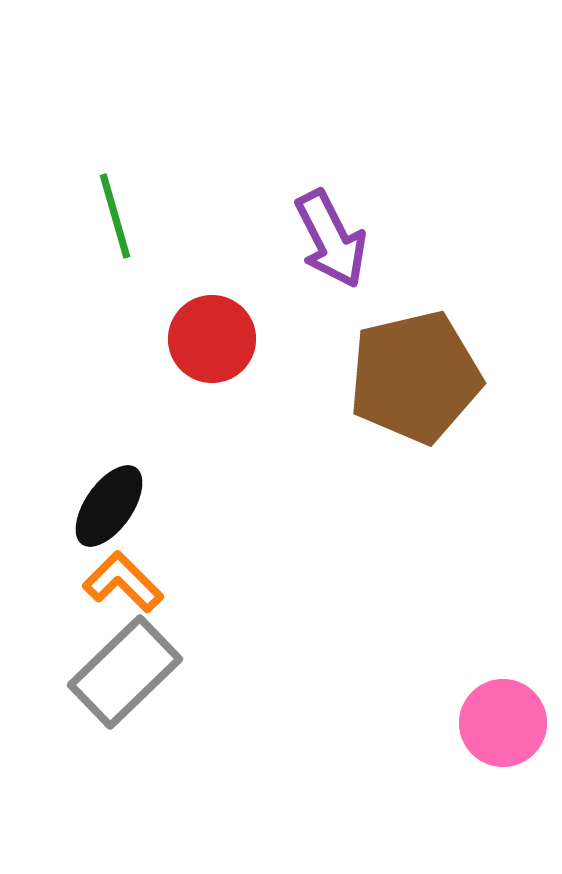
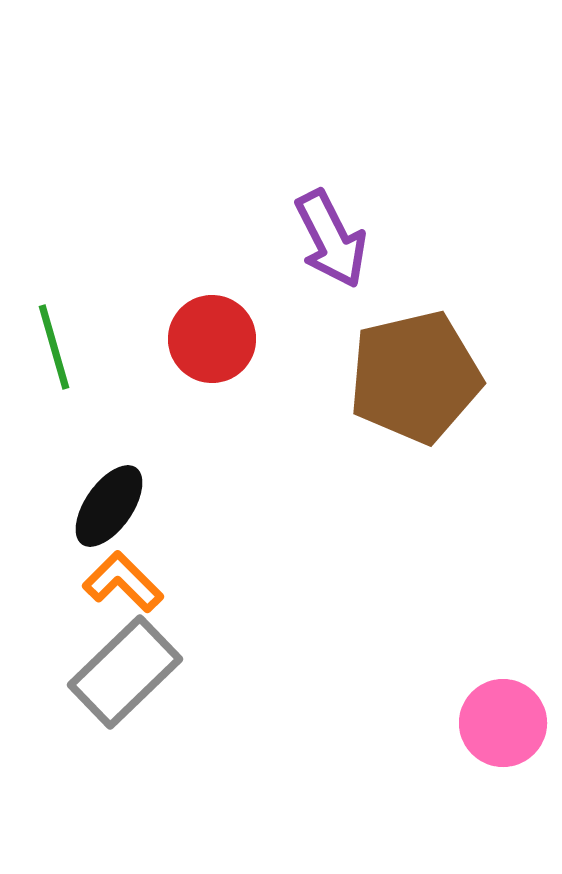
green line: moved 61 px left, 131 px down
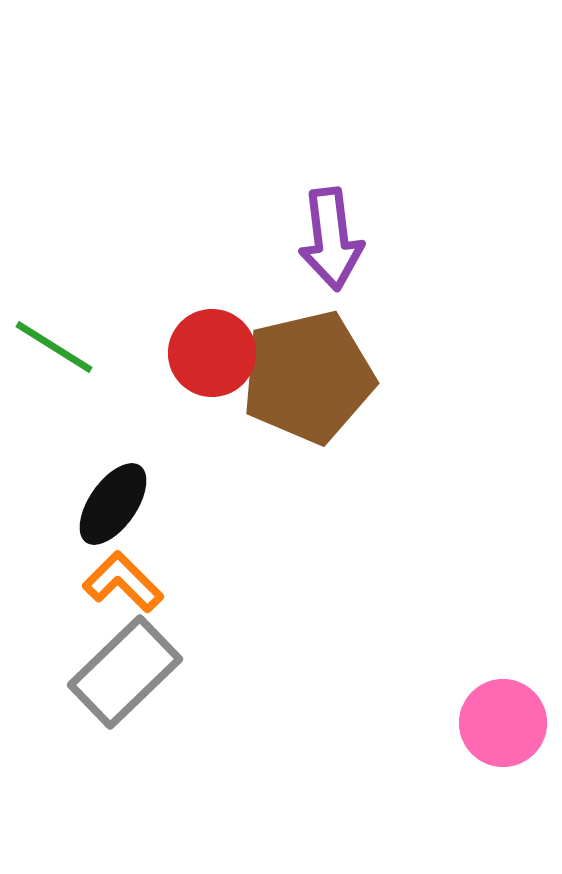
purple arrow: rotated 20 degrees clockwise
red circle: moved 14 px down
green line: rotated 42 degrees counterclockwise
brown pentagon: moved 107 px left
black ellipse: moved 4 px right, 2 px up
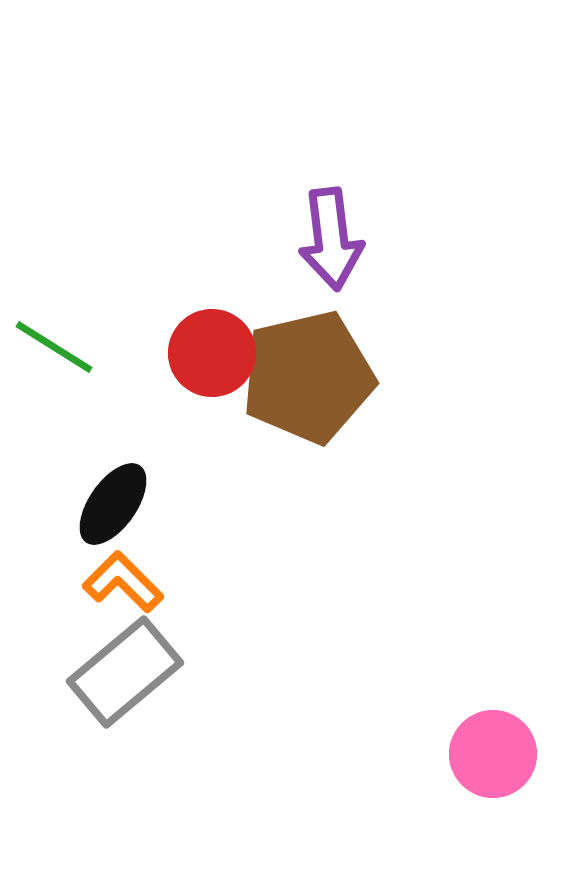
gray rectangle: rotated 4 degrees clockwise
pink circle: moved 10 px left, 31 px down
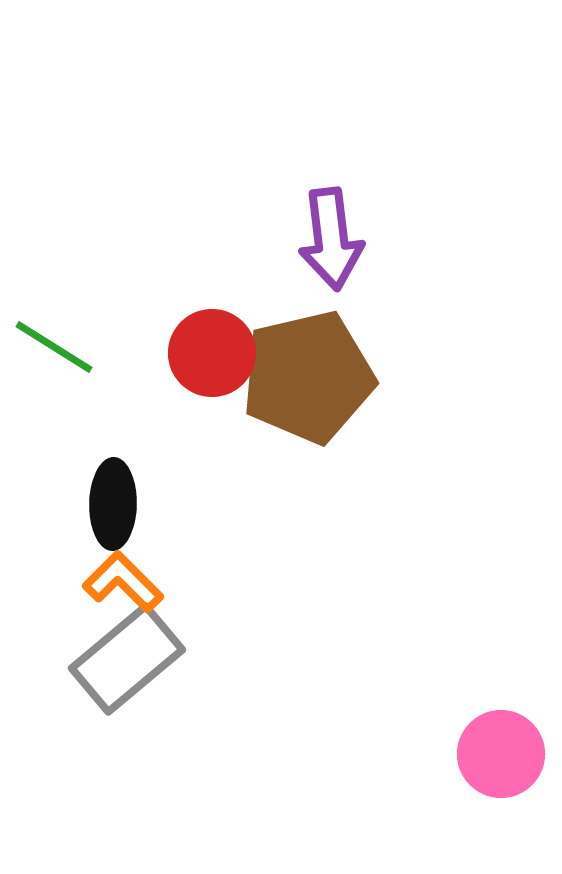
black ellipse: rotated 34 degrees counterclockwise
gray rectangle: moved 2 px right, 13 px up
pink circle: moved 8 px right
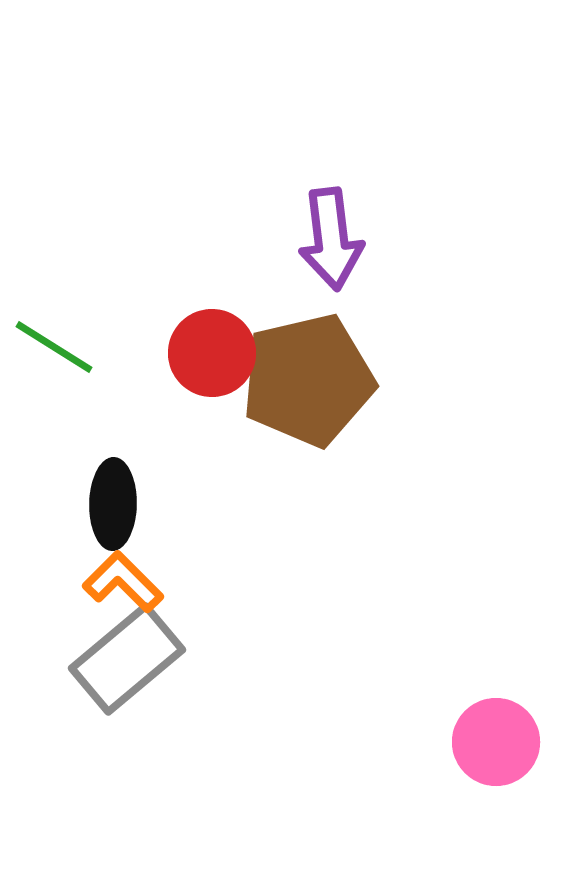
brown pentagon: moved 3 px down
pink circle: moved 5 px left, 12 px up
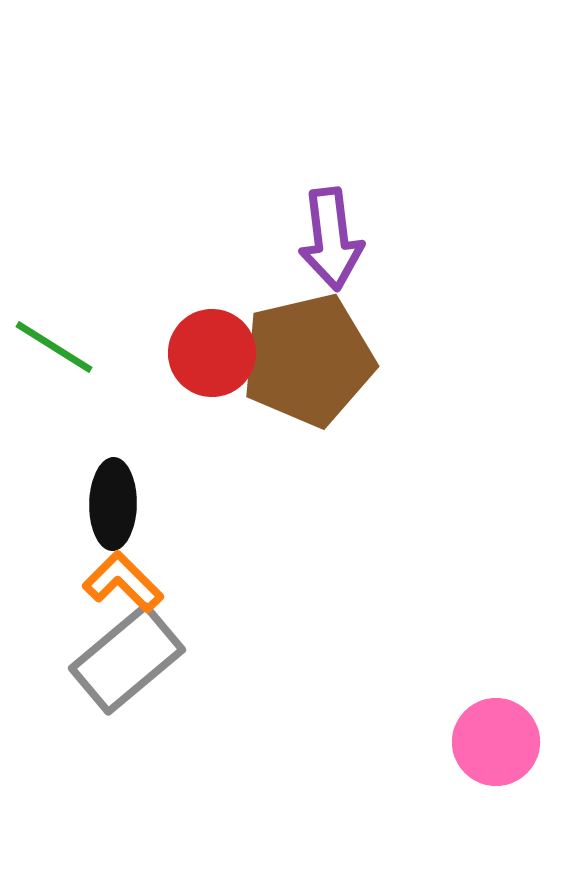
brown pentagon: moved 20 px up
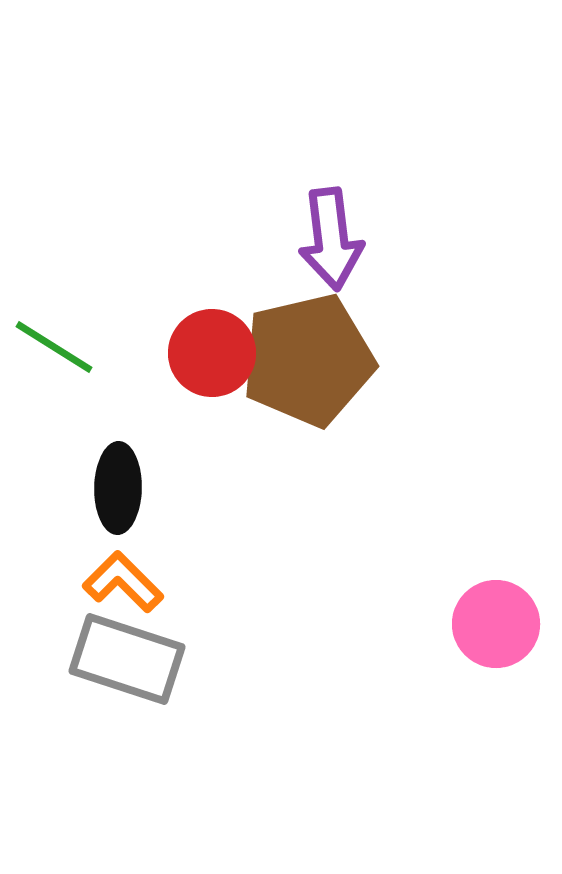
black ellipse: moved 5 px right, 16 px up
gray rectangle: rotated 58 degrees clockwise
pink circle: moved 118 px up
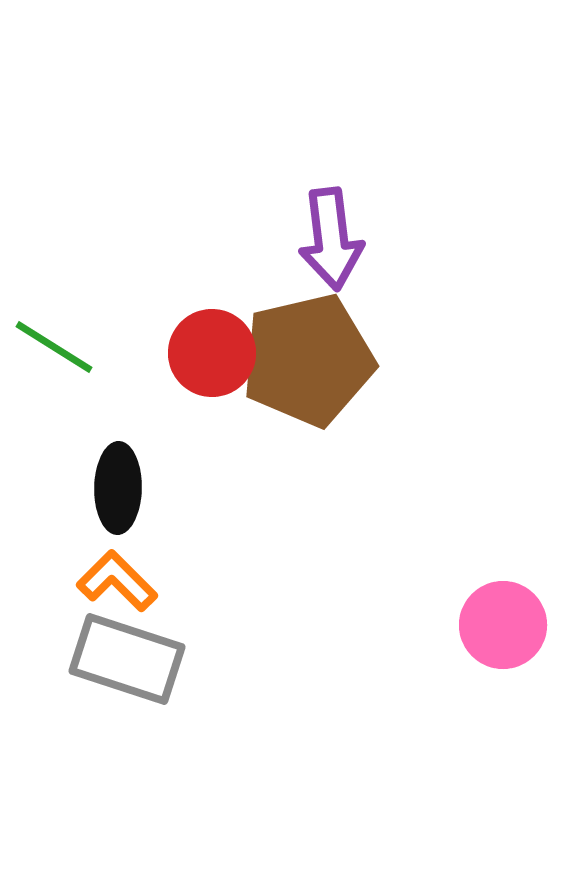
orange L-shape: moved 6 px left, 1 px up
pink circle: moved 7 px right, 1 px down
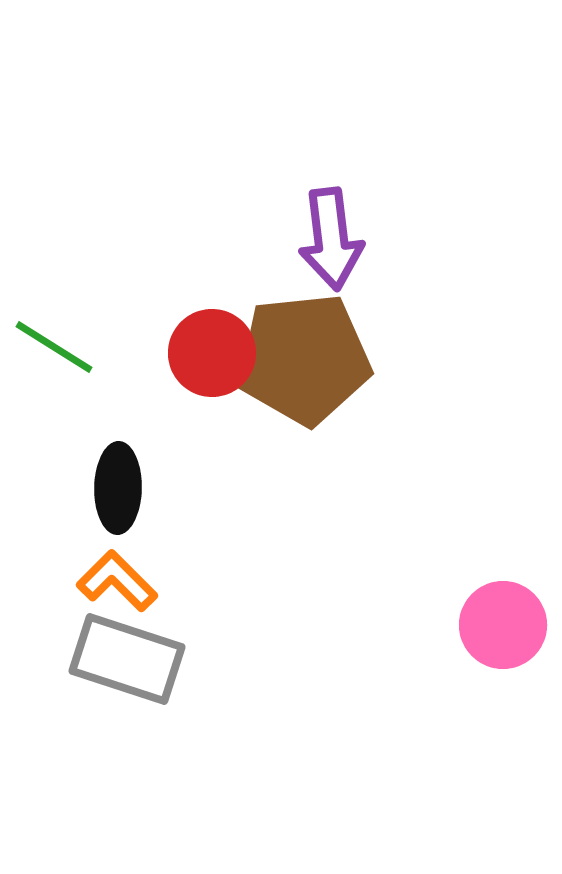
brown pentagon: moved 4 px left, 1 px up; rotated 7 degrees clockwise
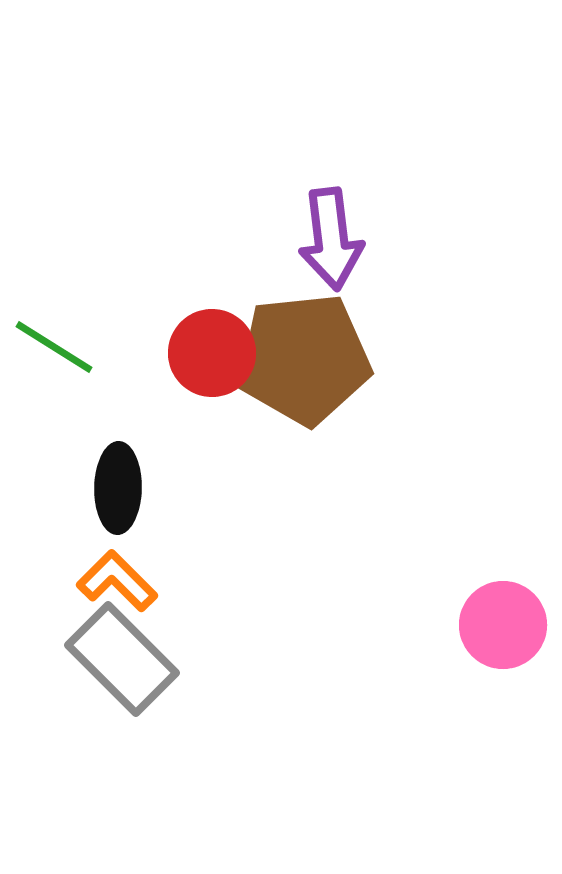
gray rectangle: moved 5 px left; rotated 27 degrees clockwise
